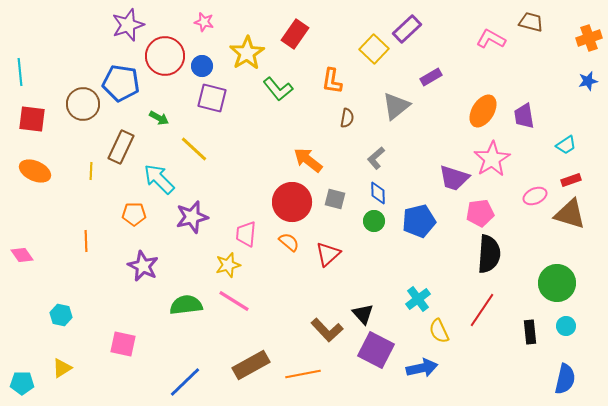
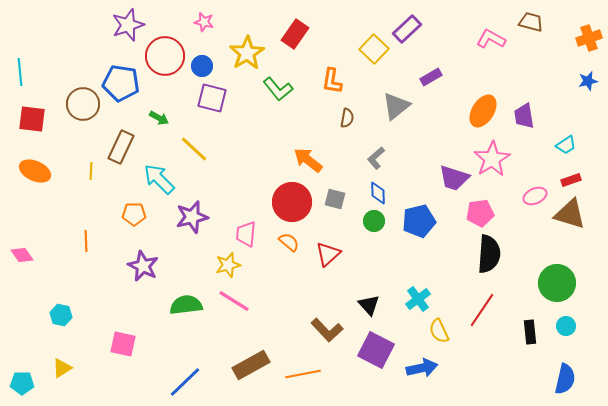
black triangle at (363, 314): moved 6 px right, 9 px up
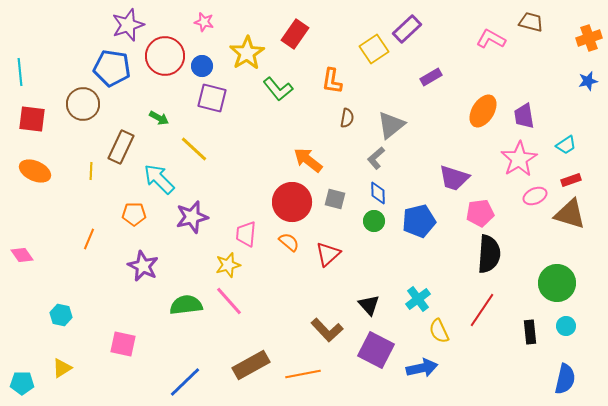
yellow square at (374, 49): rotated 12 degrees clockwise
blue pentagon at (121, 83): moved 9 px left, 15 px up
gray triangle at (396, 106): moved 5 px left, 19 px down
pink star at (492, 159): moved 27 px right
orange line at (86, 241): moved 3 px right, 2 px up; rotated 25 degrees clockwise
pink line at (234, 301): moved 5 px left; rotated 16 degrees clockwise
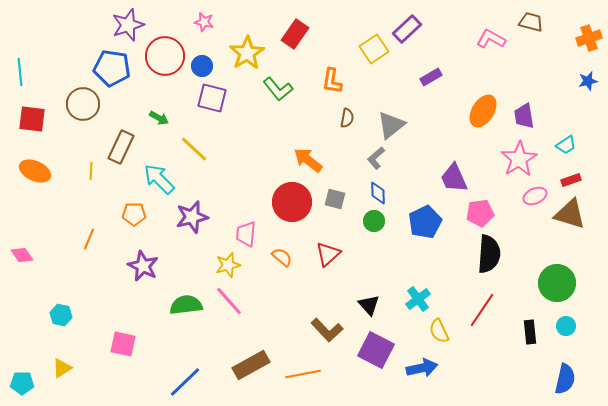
purple trapezoid at (454, 178): rotated 48 degrees clockwise
blue pentagon at (419, 221): moved 6 px right, 1 px down; rotated 12 degrees counterclockwise
orange semicircle at (289, 242): moved 7 px left, 15 px down
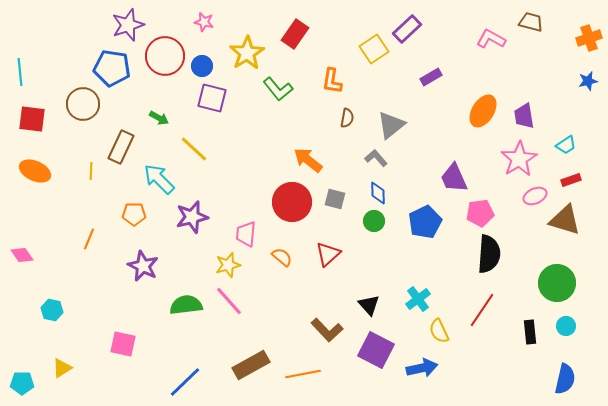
gray L-shape at (376, 158): rotated 90 degrees clockwise
brown triangle at (570, 214): moved 5 px left, 6 px down
cyan hexagon at (61, 315): moved 9 px left, 5 px up
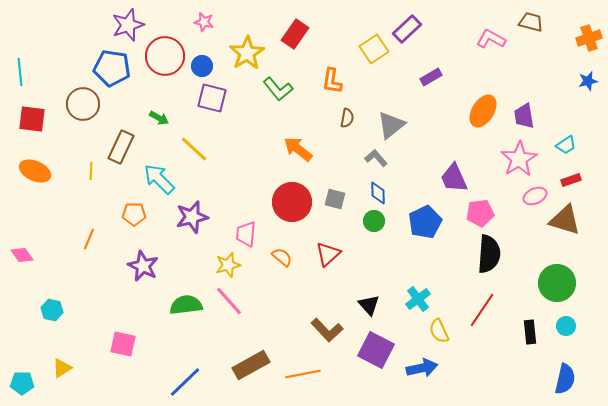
orange arrow at (308, 160): moved 10 px left, 11 px up
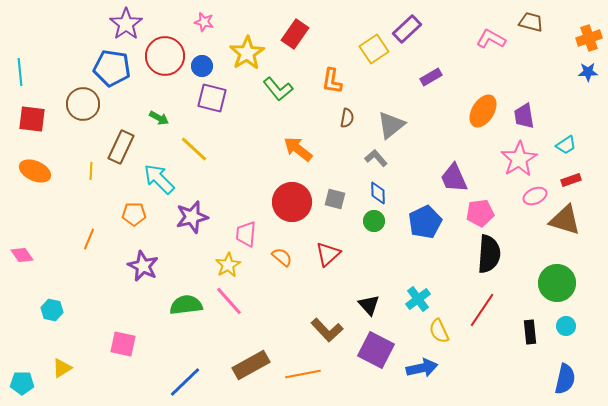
purple star at (128, 25): moved 2 px left, 1 px up; rotated 16 degrees counterclockwise
blue star at (588, 81): moved 9 px up; rotated 12 degrees clockwise
yellow star at (228, 265): rotated 15 degrees counterclockwise
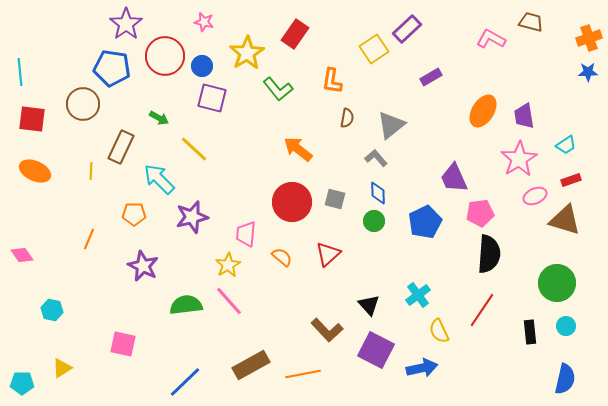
cyan cross at (418, 299): moved 4 px up
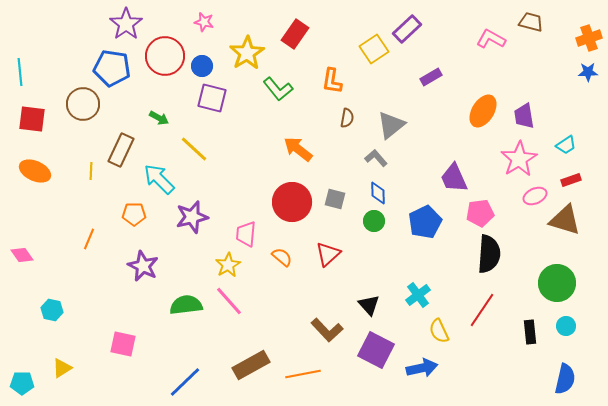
brown rectangle at (121, 147): moved 3 px down
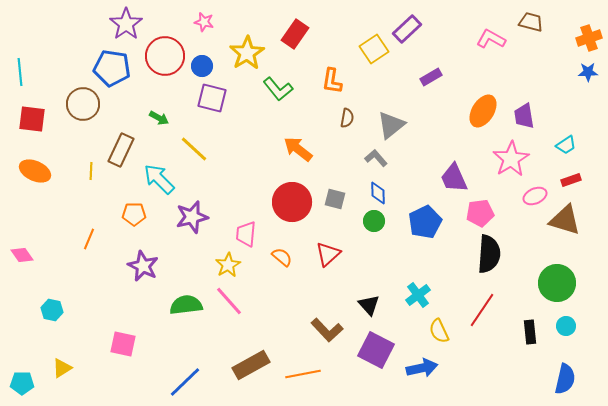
pink star at (519, 159): moved 8 px left
